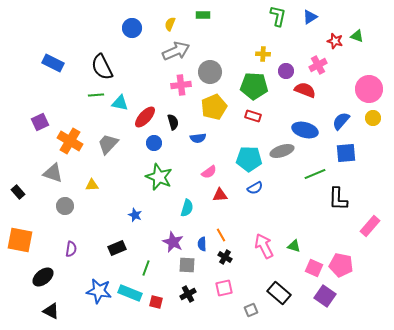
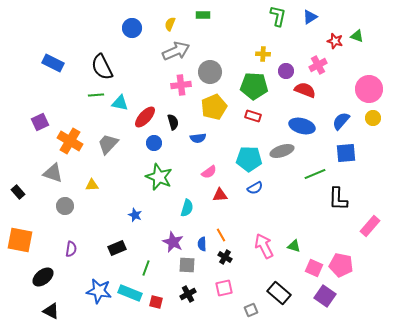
blue ellipse at (305, 130): moved 3 px left, 4 px up
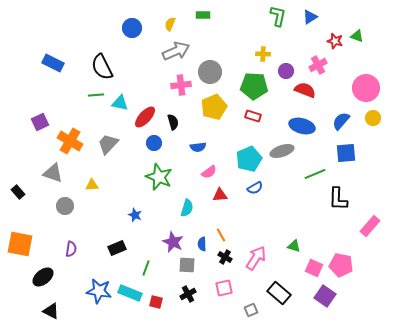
pink circle at (369, 89): moved 3 px left, 1 px up
blue semicircle at (198, 138): moved 9 px down
cyan pentagon at (249, 159): rotated 25 degrees counterclockwise
orange square at (20, 240): moved 4 px down
pink arrow at (264, 246): moved 8 px left, 12 px down; rotated 60 degrees clockwise
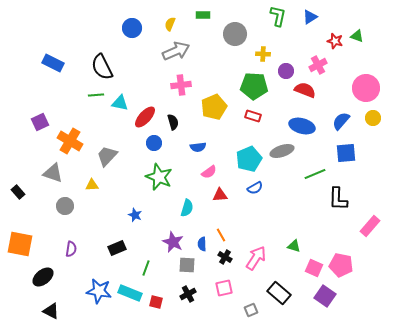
gray circle at (210, 72): moved 25 px right, 38 px up
gray trapezoid at (108, 144): moved 1 px left, 12 px down
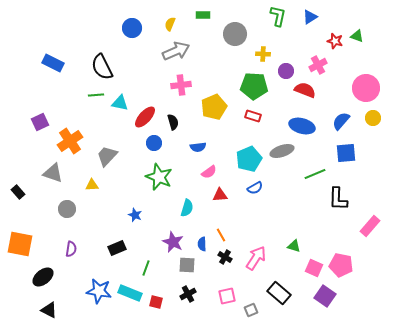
orange cross at (70, 141): rotated 25 degrees clockwise
gray circle at (65, 206): moved 2 px right, 3 px down
pink square at (224, 288): moved 3 px right, 8 px down
black triangle at (51, 311): moved 2 px left, 1 px up
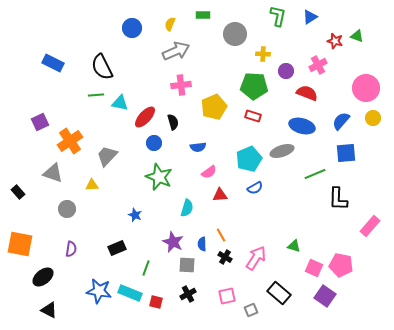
red semicircle at (305, 90): moved 2 px right, 3 px down
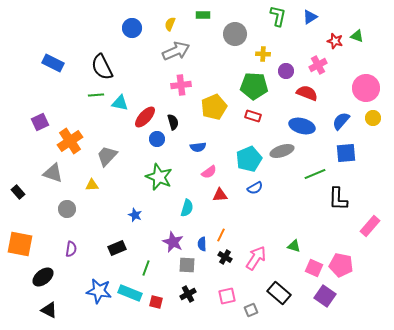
blue circle at (154, 143): moved 3 px right, 4 px up
orange line at (221, 235): rotated 56 degrees clockwise
